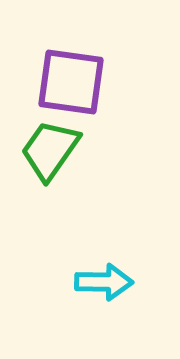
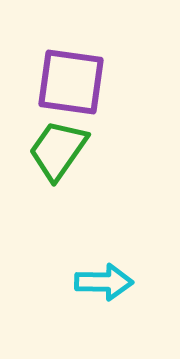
green trapezoid: moved 8 px right
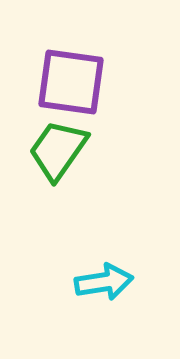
cyan arrow: rotated 10 degrees counterclockwise
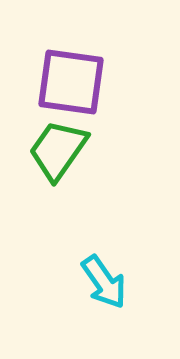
cyan arrow: rotated 64 degrees clockwise
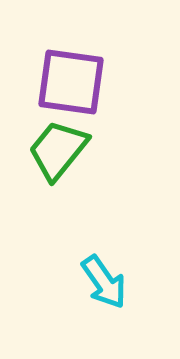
green trapezoid: rotated 4 degrees clockwise
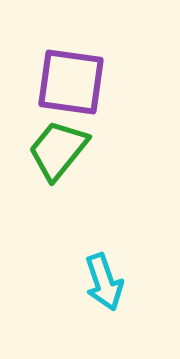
cyan arrow: rotated 16 degrees clockwise
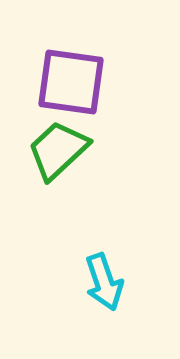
green trapezoid: rotated 8 degrees clockwise
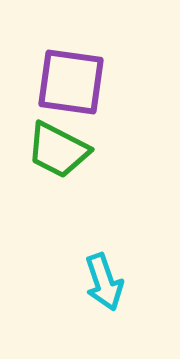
green trapezoid: rotated 110 degrees counterclockwise
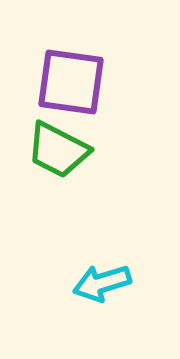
cyan arrow: moved 2 px left, 1 px down; rotated 92 degrees clockwise
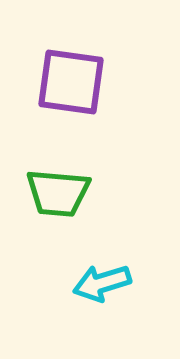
green trapezoid: moved 43 px down; rotated 22 degrees counterclockwise
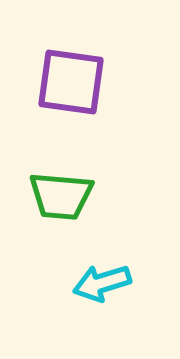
green trapezoid: moved 3 px right, 3 px down
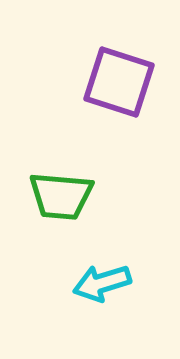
purple square: moved 48 px right; rotated 10 degrees clockwise
